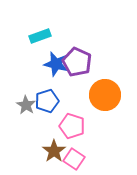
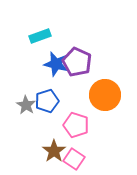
pink pentagon: moved 4 px right, 1 px up
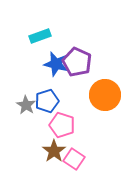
pink pentagon: moved 14 px left
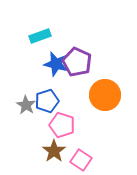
pink square: moved 7 px right, 1 px down
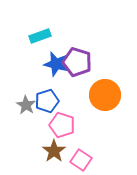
purple pentagon: rotated 8 degrees counterclockwise
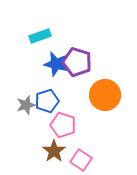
gray star: rotated 24 degrees clockwise
pink pentagon: moved 1 px right
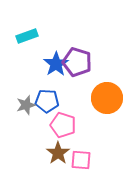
cyan rectangle: moved 13 px left
blue star: rotated 25 degrees clockwise
orange circle: moved 2 px right, 3 px down
blue pentagon: rotated 20 degrees clockwise
brown star: moved 4 px right, 2 px down
pink square: rotated 30 degrees counterclockwise
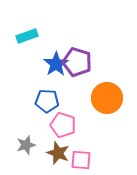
gray star: moved 40 px down
brown star: rotated 15 degrees counterclockwise
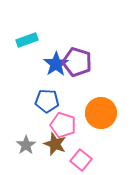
cyan rectangle: moved 4 px down
orange circle: moved 6 px left, 15 px down
gray star: rotated 18 degrees counterclockwise
brown star: moved 3 px left, 9 px up
pink square: rotated 35 degrees clockwise
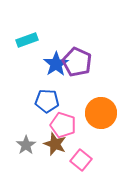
purple pentagon: rotated 8 degrees clockwise
